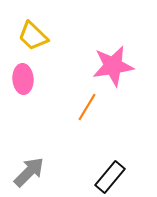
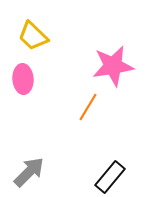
orange line: moved 1 px right
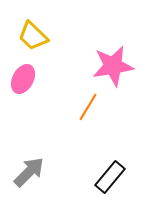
pink ellipse: rotated 32 degrees clockwise
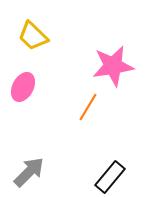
pink ellipse: moved 8 px down
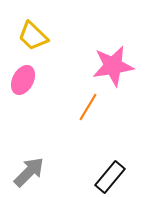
pink ellipse: moved 7 px up
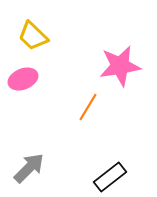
pink star: moved 7 px right
pink ellipse: moved 1 px up; rotated 40 degrees clockwise
gray arrow: moved 4 px up
black rectangle: rotated 12 degrees clockwise
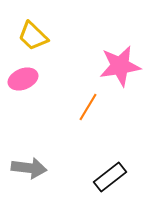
gray arrow: rotated 52 degrees clockwise
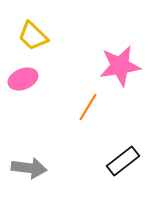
black rectangle: moved 13 px right, 16 px up
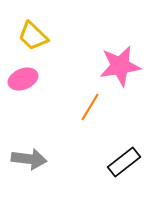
orange line: moved 2 px right
black rectangle: moved 1 px right, 1 px down
gray arrow: moved 9 px up
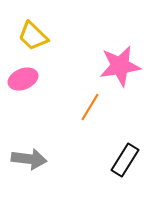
black rectangle: moved 1 px right, 2 px up; rotated 20 degrees counterclockwise
